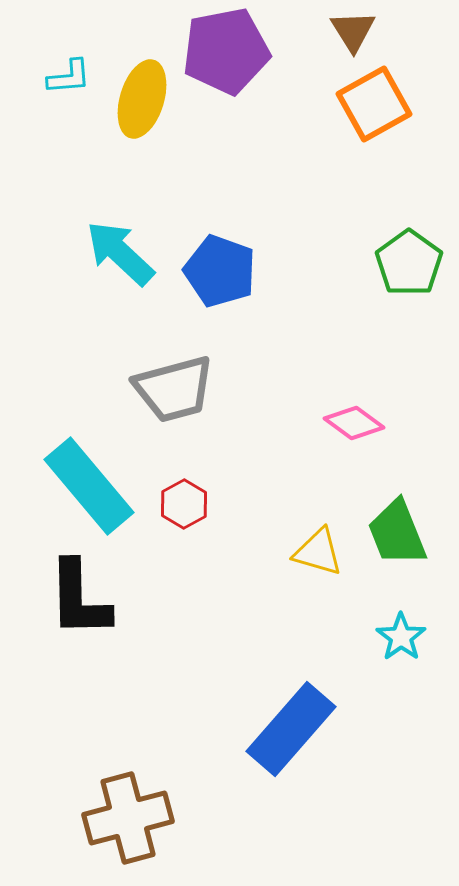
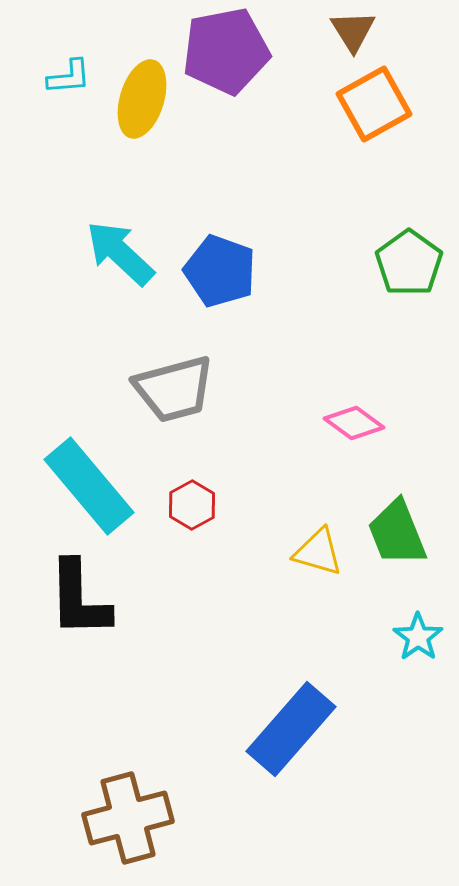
red hexagon: moved 8 px right, 1 px down
cyan star: moved 17 px right
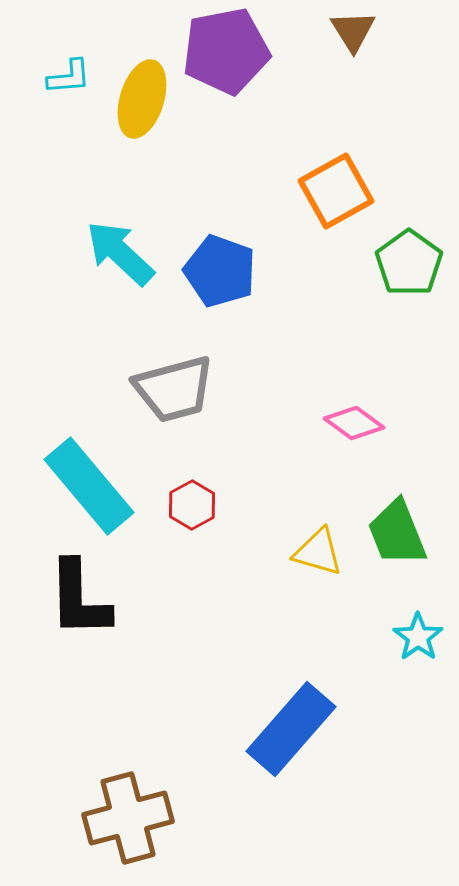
orange square: moved 38 px left, 87 px down
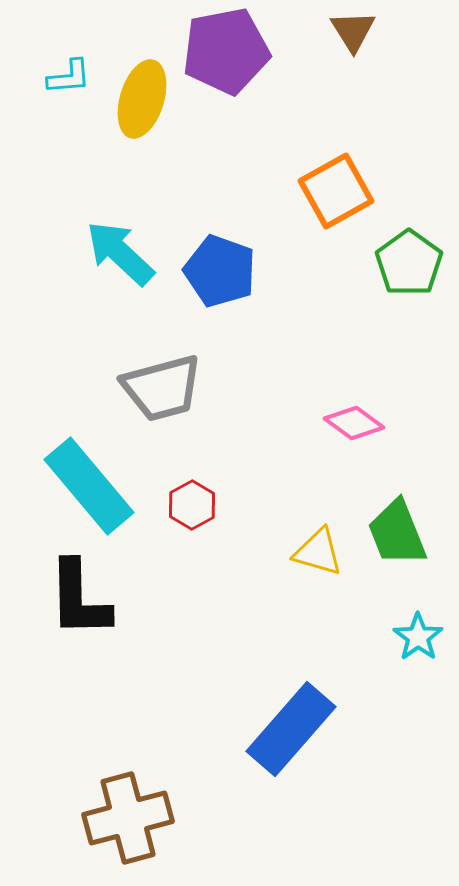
gray trapezoid: moved 12 px left, 1 px up
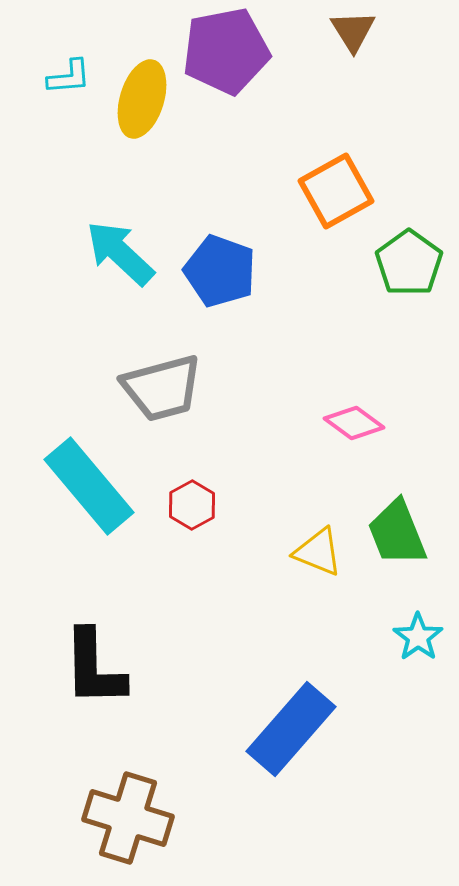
yellow triangle: rotated 6 degrees clockwise
black L-shape: moved 15 px right, 69 px down
brown cross: rotated 32 degrees clockwise
